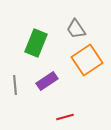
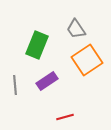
green rectangle: moved 1 px right, 2 px down
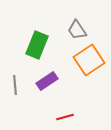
gray trapezoid: moved 1 px right, 1 px down
orange square: moved 2 px right
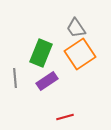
gray trapezoid: moved 1 px left, 2 px up
green rectangle: moved 4 px right, 8 px down
orange square: moved 9 px left, 6 px up
gray line: moved 7 px up
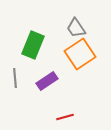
green rectangle: moved 8 px left, 8 px up
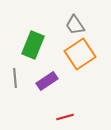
gray trapezoid: moved 1 px left, 3 px up
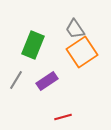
gray trapezoid: moved 4 px down
orange square: moved 2 px right, 2 px up
gray line: moved 1 px right, 2 px down; rotated 36 degrees clockwise
red line: moved 2 px left
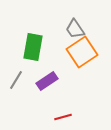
green rectangle: moved 2 px down; rotated 12 degrees counterclockwise
